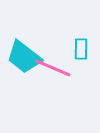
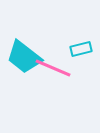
cyan rectangle: rotated 75 degrees clockwise
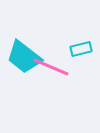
pink line: moved 2 px left, 1 px up
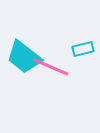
cyan rectangle: moved 2 px right
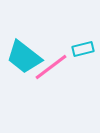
pink line: rotated 60 degrees counterclockwise
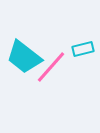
pink line: rotated 12 degrees counterclockwise
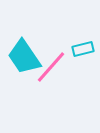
cyan trapezoid: rotated 18 degrees clockwise
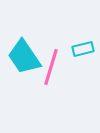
pink line: rotated 24 degrees counterclockwise
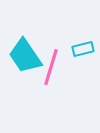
cyan trapezoid: moved 1 px right, 1 px up
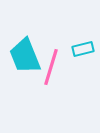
cyan trapezoid: rotated 12 degrees clockwise
